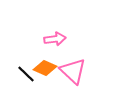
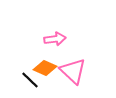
black line: moved 4 px right, 6 px down
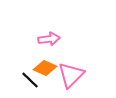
pink arrow: moved 6 px left
pink triangle: moved 2 px left, 4 px down; rotated 32 degrees clockwise
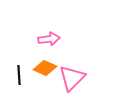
pink triangle: moved 1 px right, 3 px down
black line: moved 11 px left, 5 px up; rotated 42 degrees clockwise
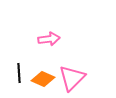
orange diamond: moved 2 px left, 11 px down
black line: moved 2 px up
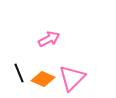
pink arrow: rotated 20 degrees counterclockwise
black line: rotated 18 degrees counterclockwise
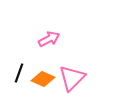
black line: rotated 42 degrees clockwise
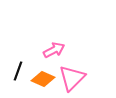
pink arrow: moved 5 px right, 11 px down
black line: moved 1 px left, 2 px up
